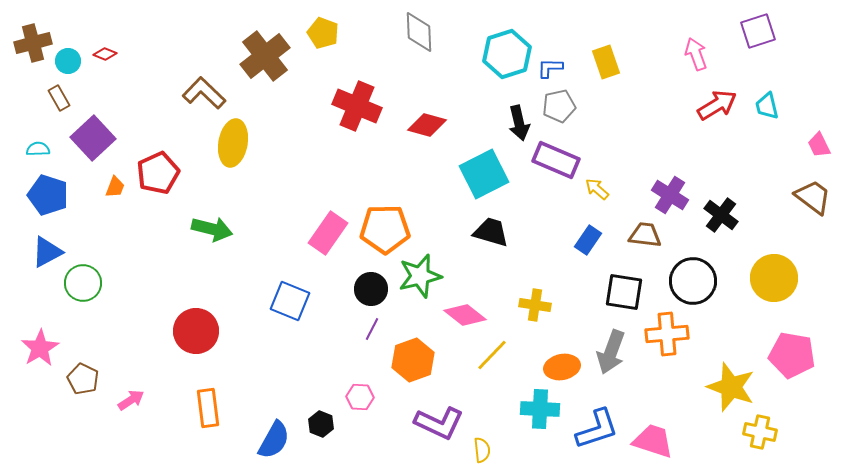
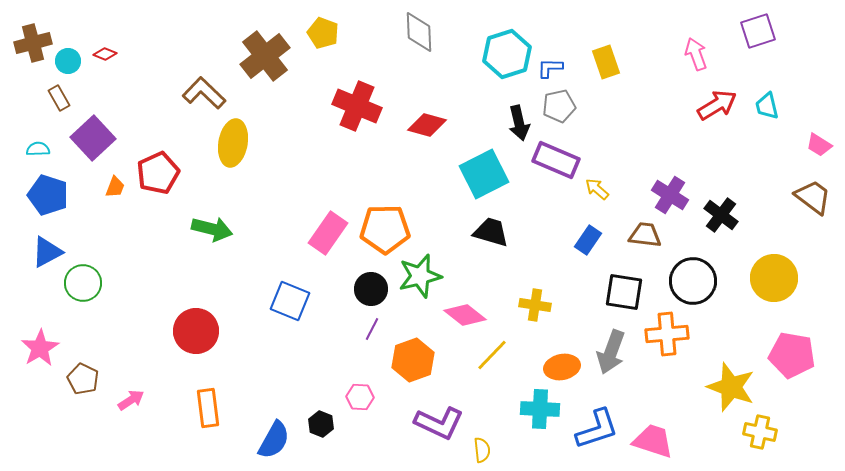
pink trapezoid at (819, 145): rotated 32 degrees counterclockwise
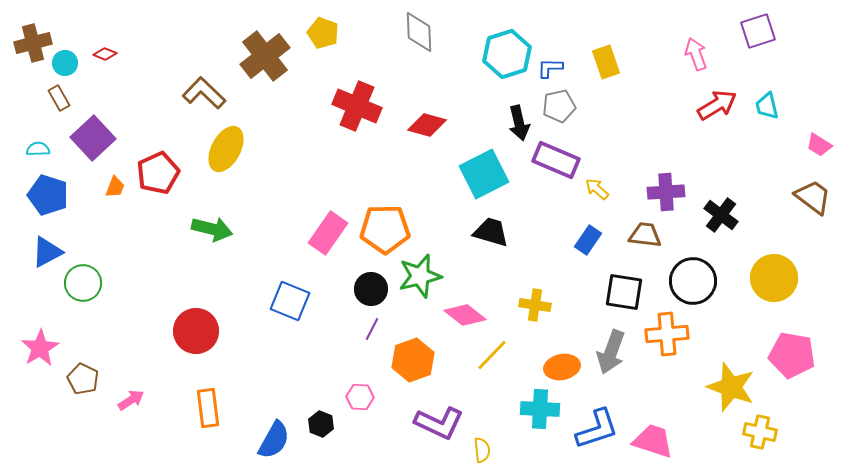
cyan circle at (68, 61): moved 3 px left, 2 px down
yellow ellipse at (233, 143): moved 7 px left, 6 px down; rotated 18 degrees clockwise
purple cross at (670, 195): moved 4 px left, 3 px up; rotated 36 degrees counterclockwise
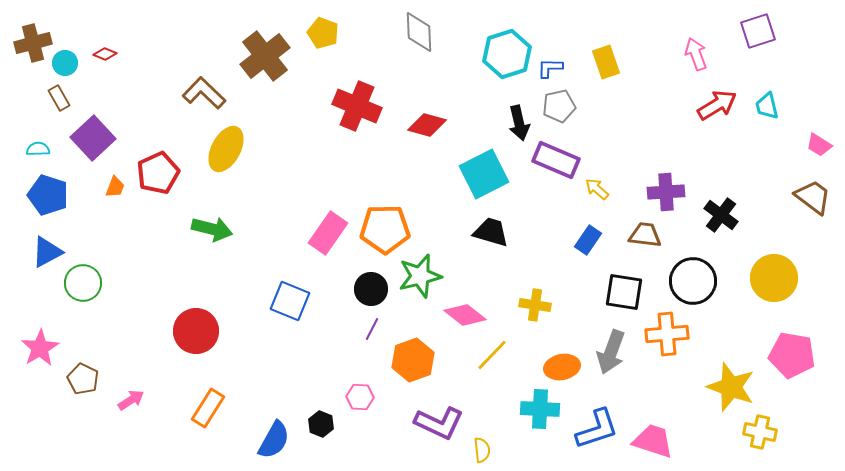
orange rectangle at (208, 408): rotated 39 degrees clockwise
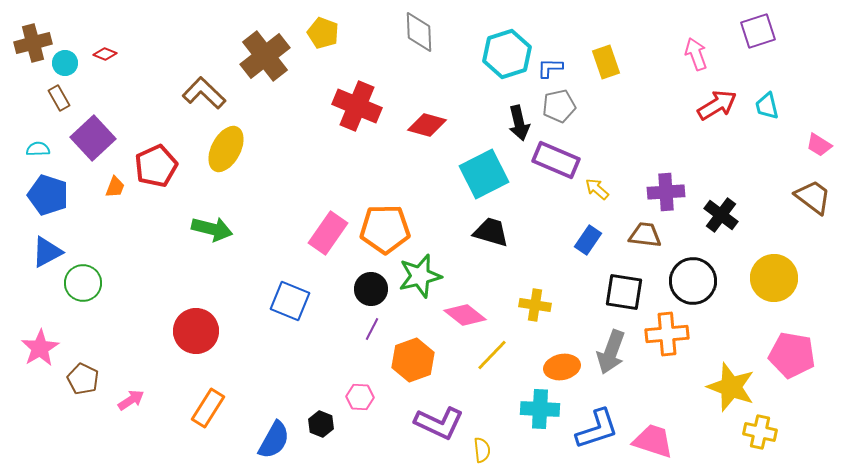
red pentagon at (158, 173): moved 2 px left, 7 px up
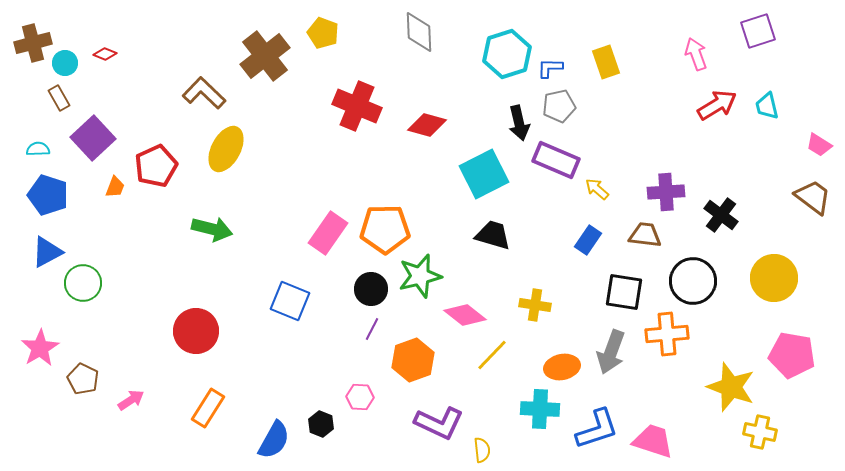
black trapezoid at (491, 232): moved 2 px right, 3 px down
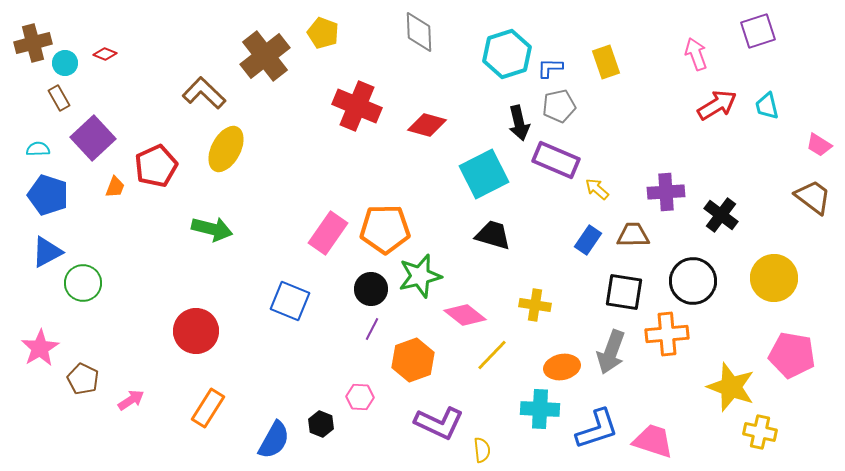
brown trapezoid at (645, 235): moved 12 px left; rotated 8 degrees counterclockwise
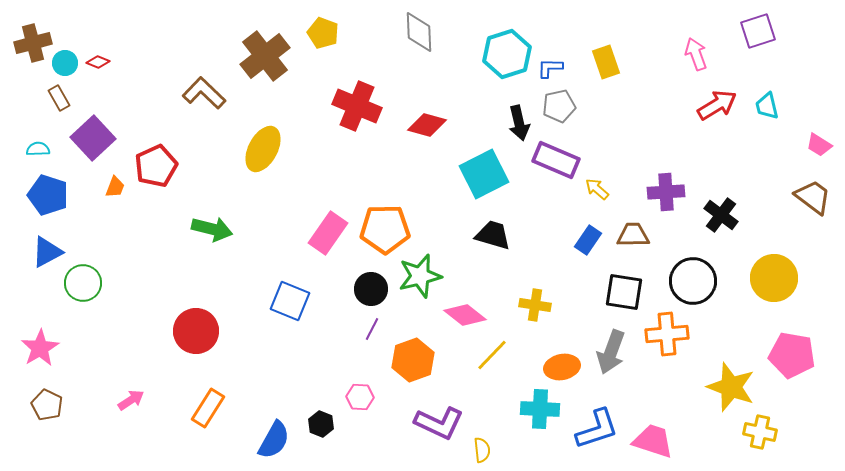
red diamond at (105, 54): moved 7 px left, 8 px down
yellow ellipse at (226, 149): moved 37 px right
brown pentagon at (83, 379): moved 36 px left, 26 px down
